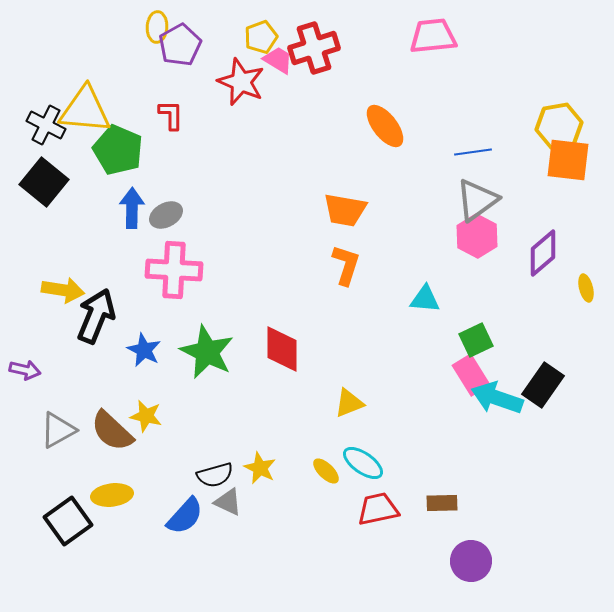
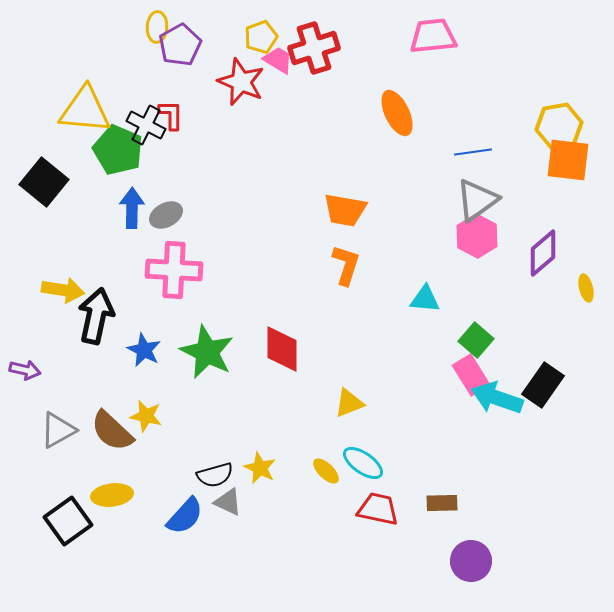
black cross at (46, 125): moved 100 px right
orange ellipse at (385, 126): moved 12 px right, 13 px up; rotated 12 degrees clockwise
black arrow at (96, 316): rotated 10 degrees counterclockwise
green square at (476, 340): rotated 24 degrees counterclockwise
red trapezoid at (378, 509): rotated 24 degrees clockwise
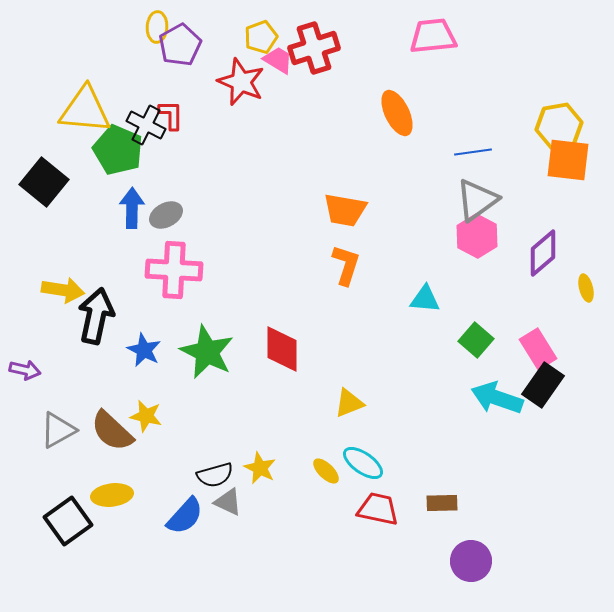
pink rectangle at (471, 375): moved 67 px right, 26 px up
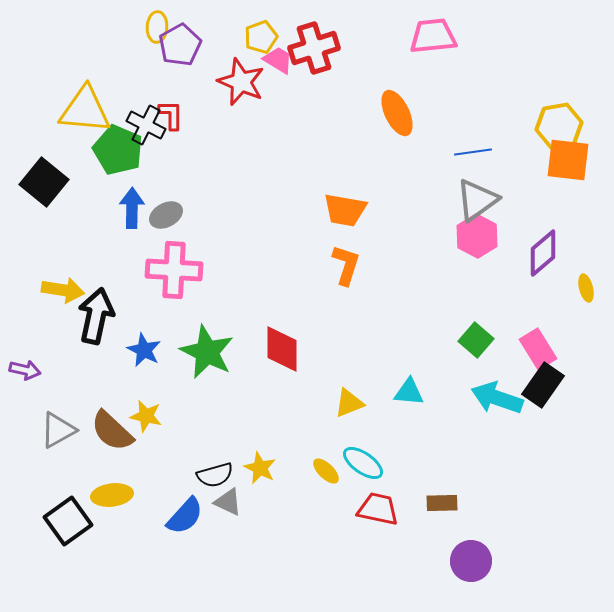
cyan triangle at (425, 299): moved 16 px left, 93 px down
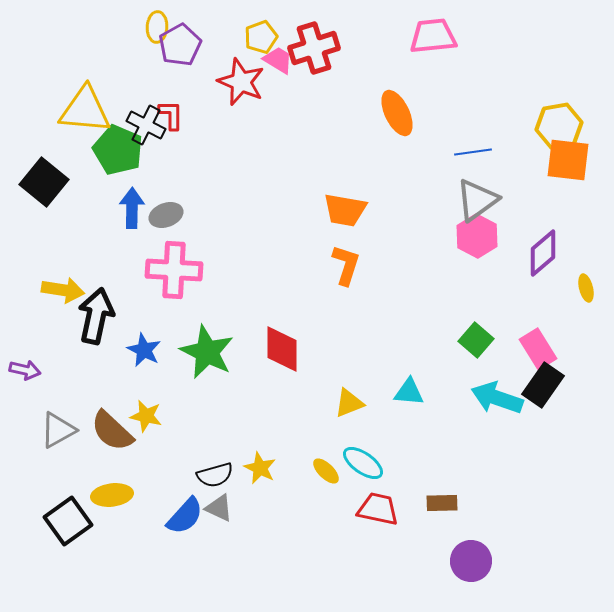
gray ellipse at (166, 215): rotated 8 degrees clockwise
gray triangle at (228, 502): moved 9 px left, 6 px down
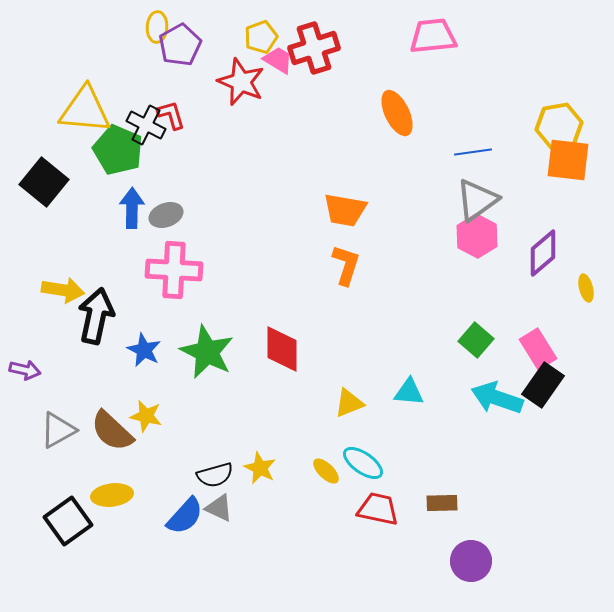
red L-shape at (171, 115): rotated 16 degrees counterclockwise
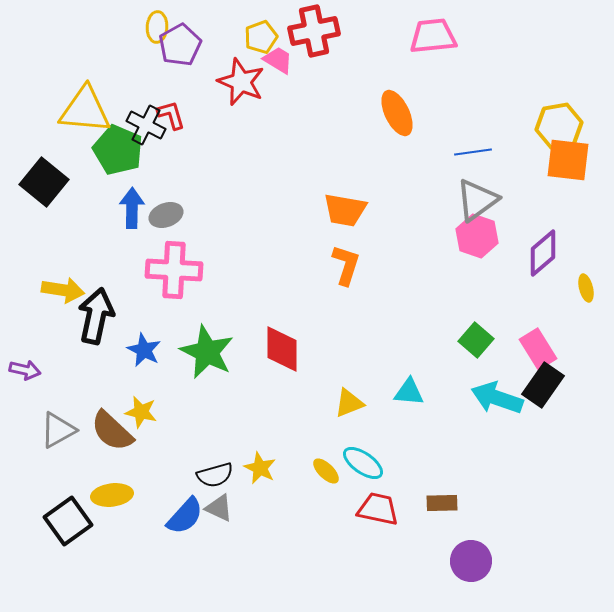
red cross at (314, 48): moved 17 px up; rotated 6 degrees clockwise
pink hexagon at (477, 236): rotated 9 degrees counterclockwise
yellow star at (146, 416): moved 5 px left, 4 px up
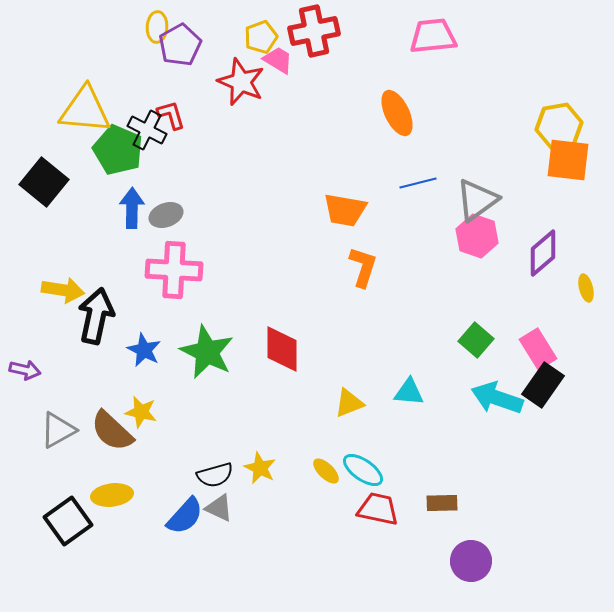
black cross at (146, 125): moved 1 px right, 5 px down
blue line at (473, 152): moved 55 px left, 31 px down; rotated 6 degrees counterclockwise
orange L-shape at (346, 265): moved 17 px right, 2 px down
cyan ellipse at (363, 463): moved 7 px down
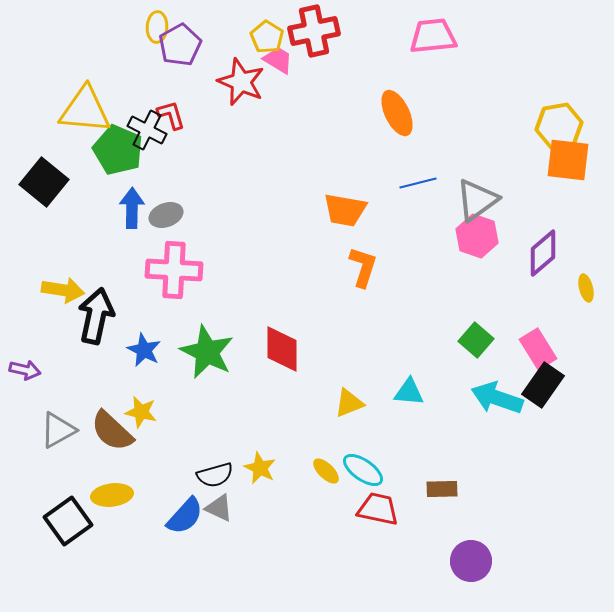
yellow pentagon at (261, 37): moved 6 px right; rotated 20 degrees counterclockwise
brown rectangle at (442, 503): moved 14 px up
